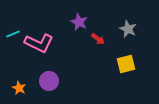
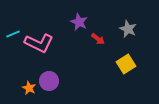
yellow square: rotated 18 degrees counterclockwise
orange star: moved 10 px right
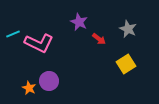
red arrow: moved 1 px right
